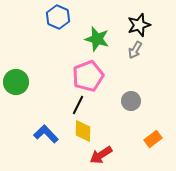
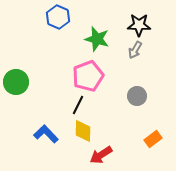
black star: rotated 20 degrees clockwise
gray circle: moved 6 px right, 5 px up
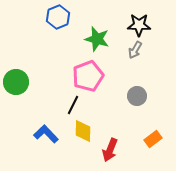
blue hexagon: rotated 15 degrees clockwise
black line: moved 5 px left
red arrow: moved 9 px right, 5 px up; rotated 35 degrees counterclockwise
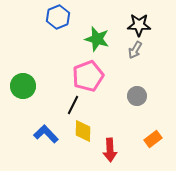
green circle: moved 7 px right, 4 px down
red arrow: rotated 25 degrees counterclockwise
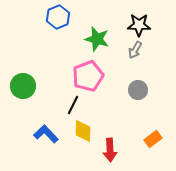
gray circle: moved 1 px right, 6 px up
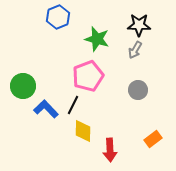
blue L-shape: moved 25 px up
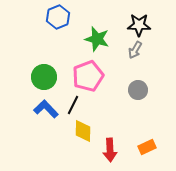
green circle: moved 21 px right, 9 px up
orange rectangle: moved 6 px left, 8 px down; rotated 12 degrees clockwise
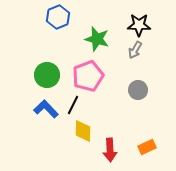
green circle: moved 3 px right, 2 px up
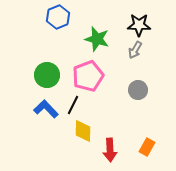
orange rectangle: rotated 36 degrees counterclockwise
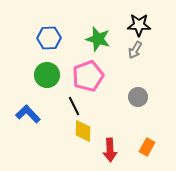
blue hexagon: moved 9 px left, 21 px down; rotated 20 degrees clockwise
green star: moved 1 px right
gray circle: moved 7 px down
black line: moved 1 px right, 1 px down; rotated 54 degrees counterclockwise
blue L-shape: moved 18 px left, 5 px down
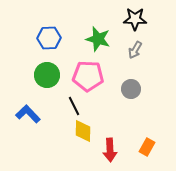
black star: moved 4 px left, 6 px up
pink pentagon: rotated 24 degrees clockwise
gray circle: moved 7 px left, 8 px up
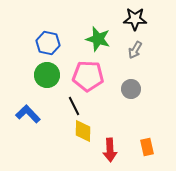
blue hexagon: moved 1 px left, 5 px down; rotated 15 degrees clockwise
orange rectangle: rotated 42 degrees counterclockwise
